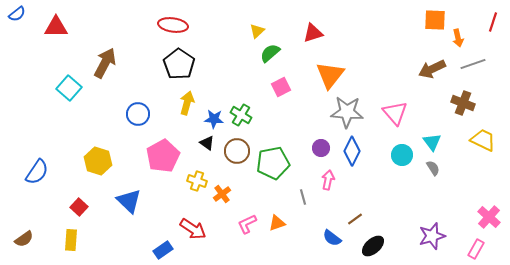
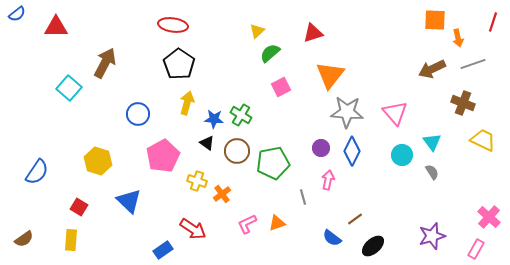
gray semicircle at (433, 168): moved 1 px left, 4 px down
red square at (79, 207): rotated 12 degrees counterclockwise
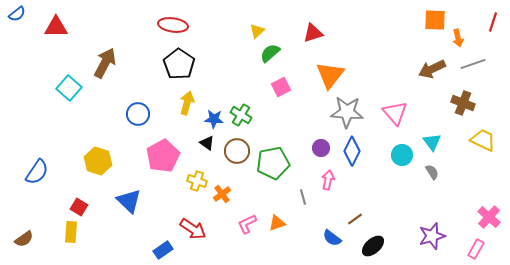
yellow rectangle at (71, 240): moved 8 px up
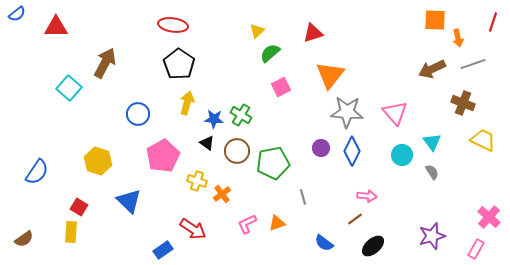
pink arrow at (328, 180): moved 39 px right, 16 px down; rotated 84 degrees clockwise
blue semicircle at (332, 238): moved 8 px left, 5 px down
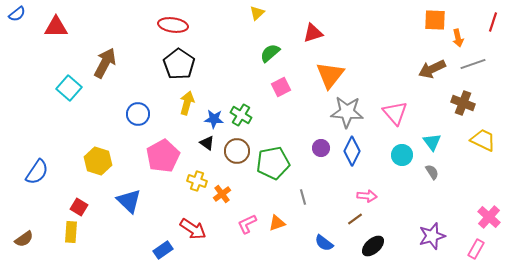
yellow triangle at (257, 31): moved 18 px up
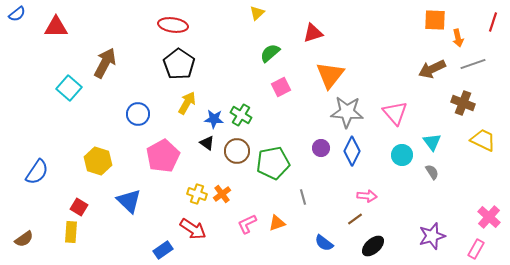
yellow arrow at (187, 103): rotated 15 degrees clockwise
yellow cross at (197, 181): moved 13 px down
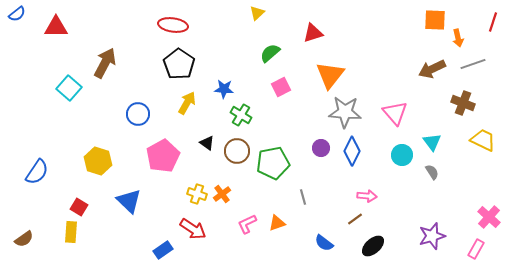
gray star at (347, 112): moved 2 px left
blue star at (214, 119): moved 10 px right, 30 px up
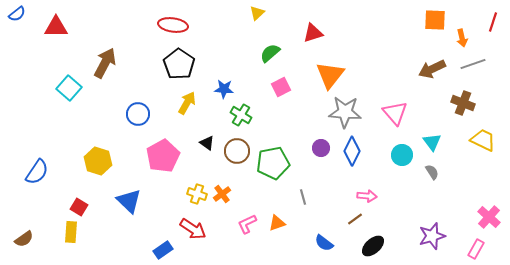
orange arrow at (458, 38): moved 4 px right
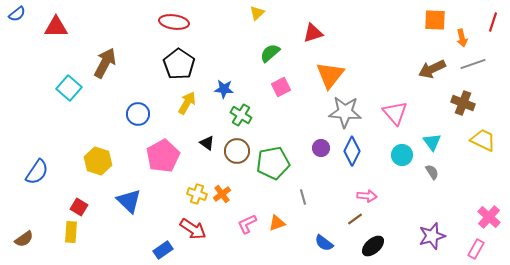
red ellipse at (173, 25): moved 1 px right, 3 px up
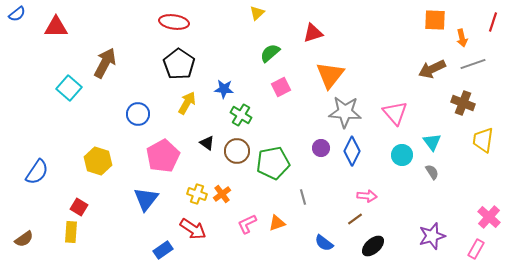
yellow trapezoid at (483, 140): rotated 108 degrees counterclockwise
blue triangle at (129, 201): moved 17 px right, 2 px up; rotated 24 degrees clockwise
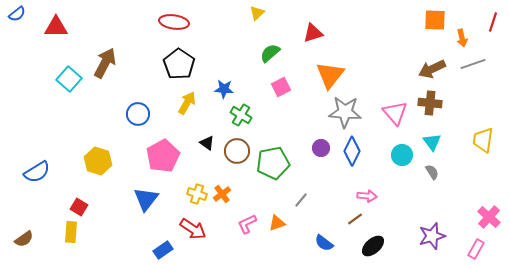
cyan square at (69, 88): moved 9 px up
brown cross at (463, 103): moved 33 px left; rotated 15 degrees counterclockwise
blue semicircle at (37, 172): rotated 24 degrees clockwise
gray line at (303, 197): moved 2 px left, 3 px down; rotated 56 degrees clockwise
